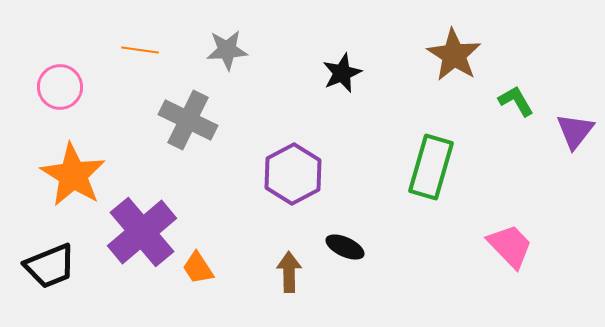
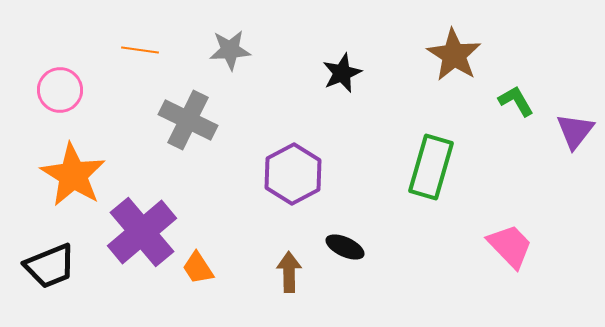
gray star: moved 3 px right
pink circle: moved 3 px down
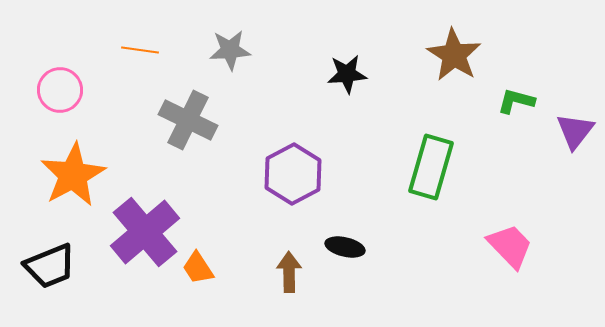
black star: moved 5 px right, 1 px down; rotated 18 degrees clockwise
green L-shape: rotated 45 degrees counterclockwise
orange star: rotated 12 degrees clockwise
purple cross: moved 3 px right
black ellipse: rotated 12 degrees counterclockwise
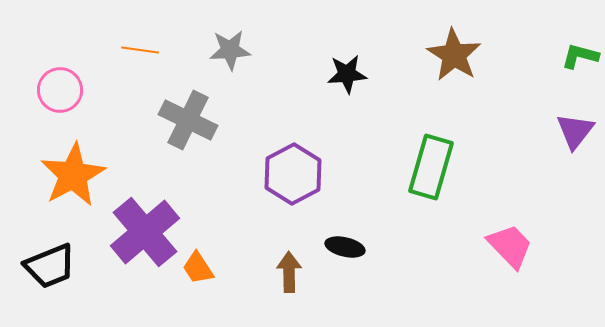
green L-shape: moved 64 px right, 45 px up
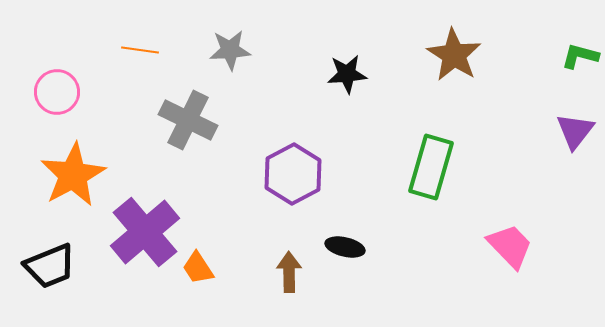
pink circle: moved 3 px left, 2 px down
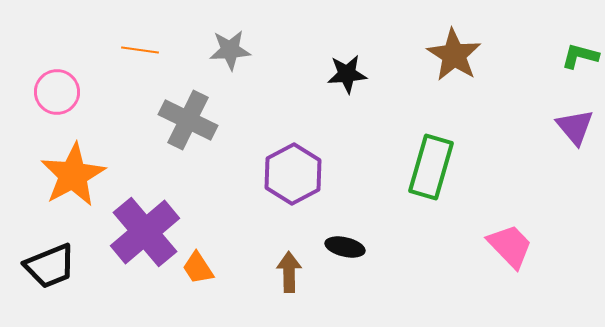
purple triangle: moved 4 px up; rotated 18 degrees counterclockwise
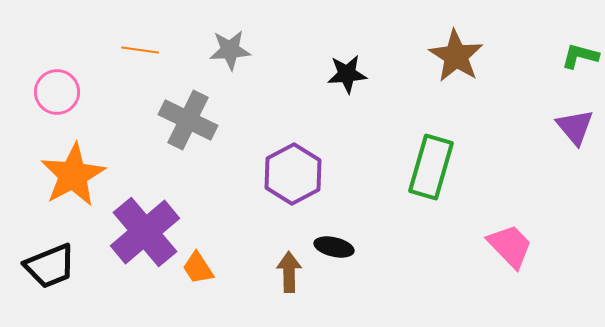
brown star: moved 2 px right, 1 px down
black ellipse: moved 11 px left
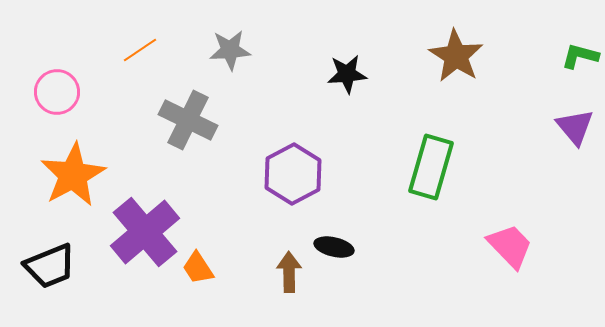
orange line: rotated 42 degrees counterclockwise
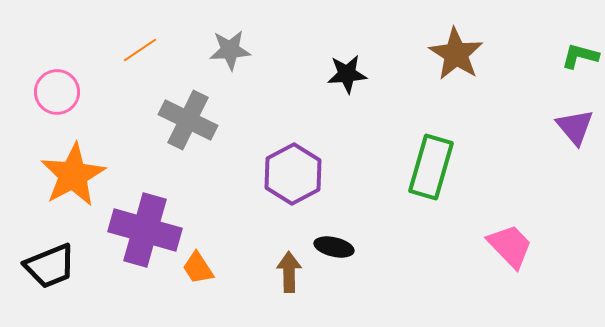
brown star: moved 2 px up
purple cross: moved 2 px up; rotated 34 degrees counterclockwise
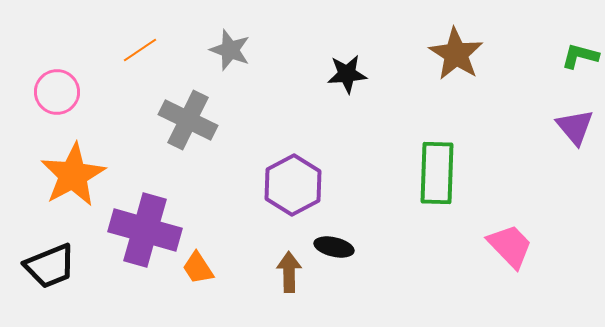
gray star: rotated 24 degrees clockwise
green rectangle: moved 6 px right, 6 px down; rotated 14 degrees counterclockwise
purple hexagon: moved 11 px down
